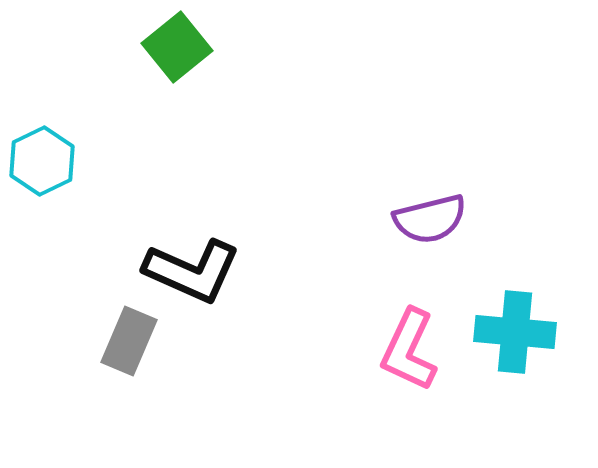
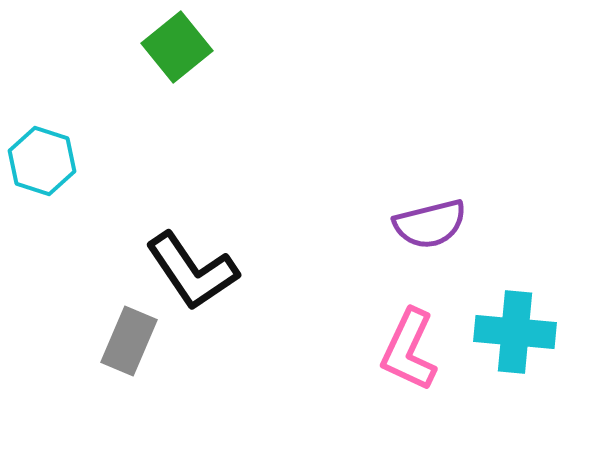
cyan hexagon: rotated 16 degrees counterclockwise
purple semicircle: moved 5 px down
black L-shape: rotated 32 degrees clockwise
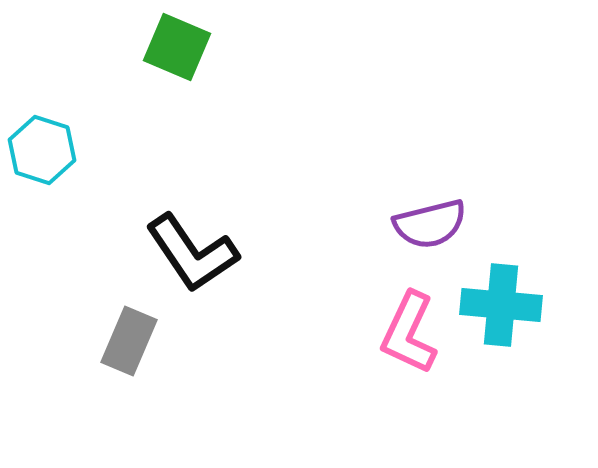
green square: rotated 28 degrees counterclockwise
cyan hexagon: moved 11 px up
black L-shape: moved 18 px up
cyan cross: moved 14 px left, 27 px up
pink L-shape: moved 17 px up
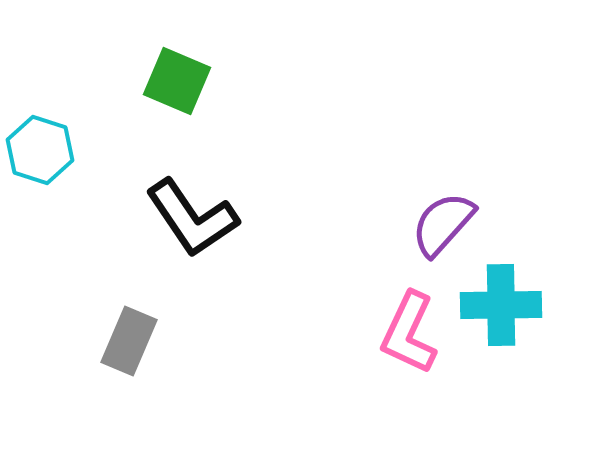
green square: moved 34 px down
cyan hexagon: moved 2 px left
purple semicircle: moved 13 px right; rotated 146 degrees clockwise
black L-shape: moved 35 px up
cyan cross: rotated 6 degrees counterclockwise
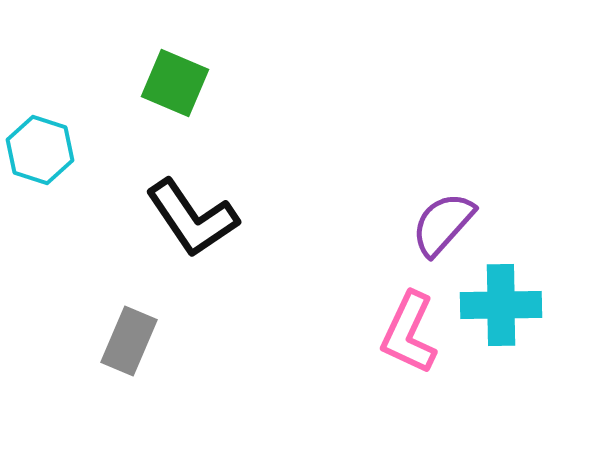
green square: moved 2 px left, 2 px down
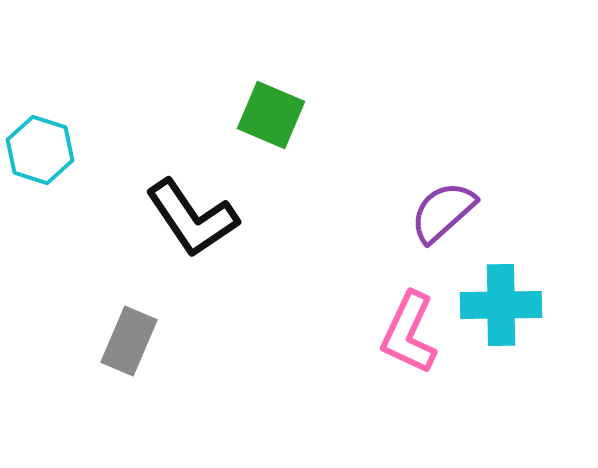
green square: moved 96 px right, 32 px down
purple semicircle: moved 12 px up; rotated 6 degrees clockwise
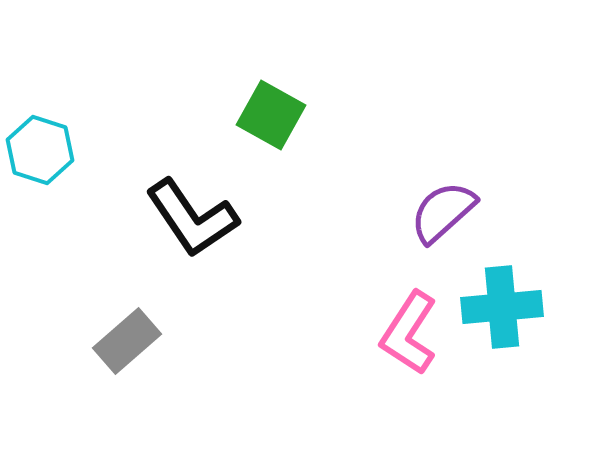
green square: rotated 6 degrees clockwise
cyan cross: moved 1 px right, 2 px down; rotated 4 degrees counterclockwise
pink L-shape: rotated 8 degrees clockwise
gray rectangle: moved 2 px left; rotated 26 degrees clockwise
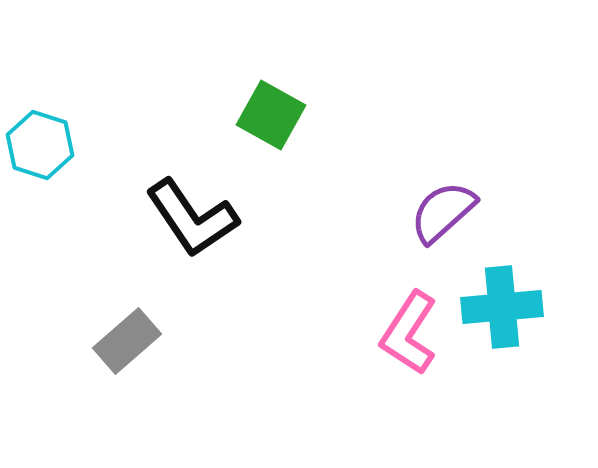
cyan hexagon: moved 5 px up
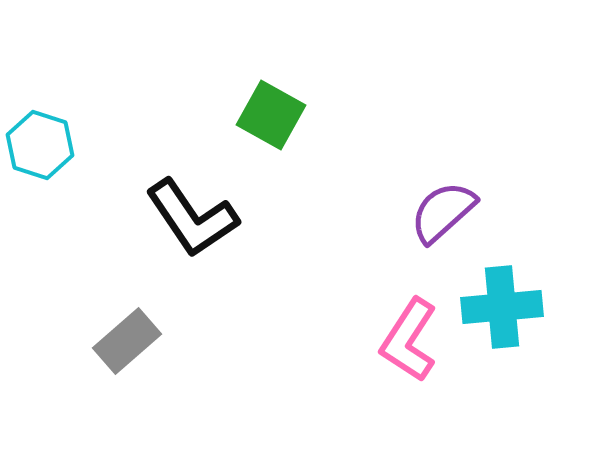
pink L-shape: moved 7 px down
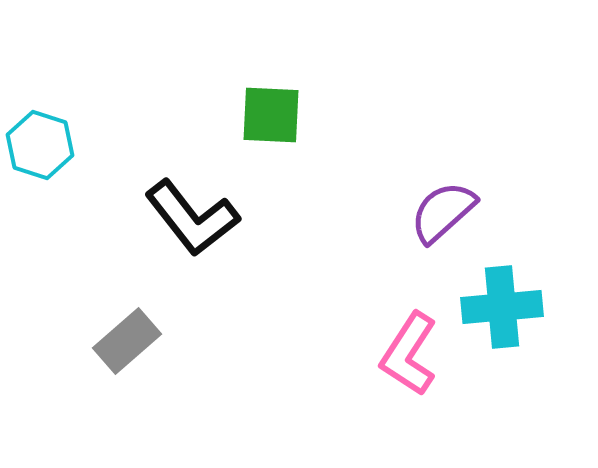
green square: rotated 26 degrees counterclockwise
black L-shape: rotated 4 degrees counterclockwise
pink L-shape: moved 14 px down
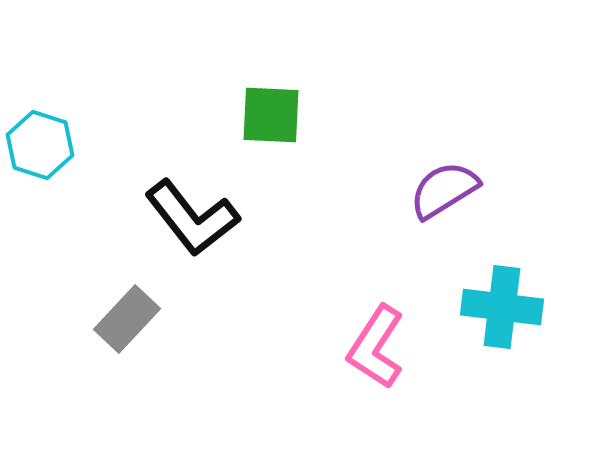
purple semicircle: moved 1 px right, 22 px up; rotated 10 degrees clockwise
cyan cross: rotated 12 degrees clockwise
gray rectangle: moved 22 px up; rotated 6 degrees counterclockwise
pink L-shape: moved 33 px left, 7 px up
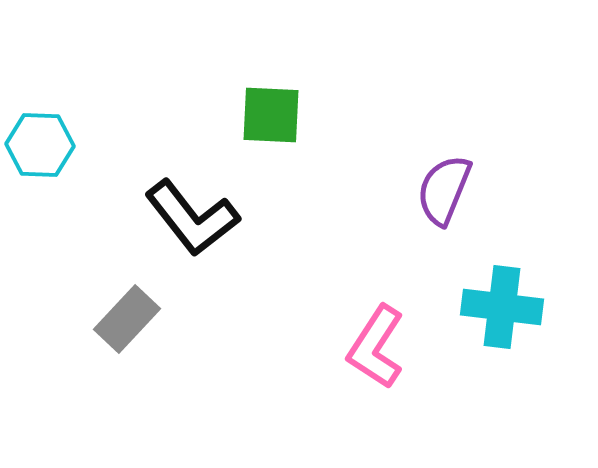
cyan hexagon: rotated 16 degrees counterclockwise
purple semicircle: rotated 36 degrees counterclockwise
